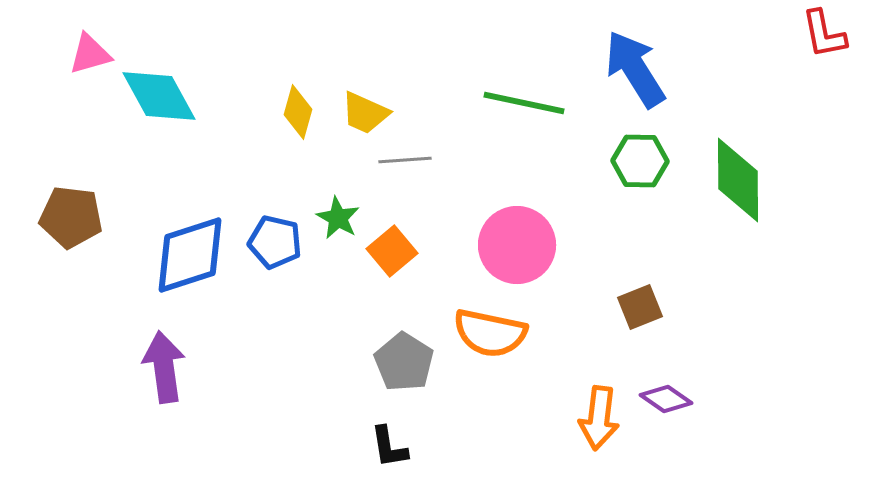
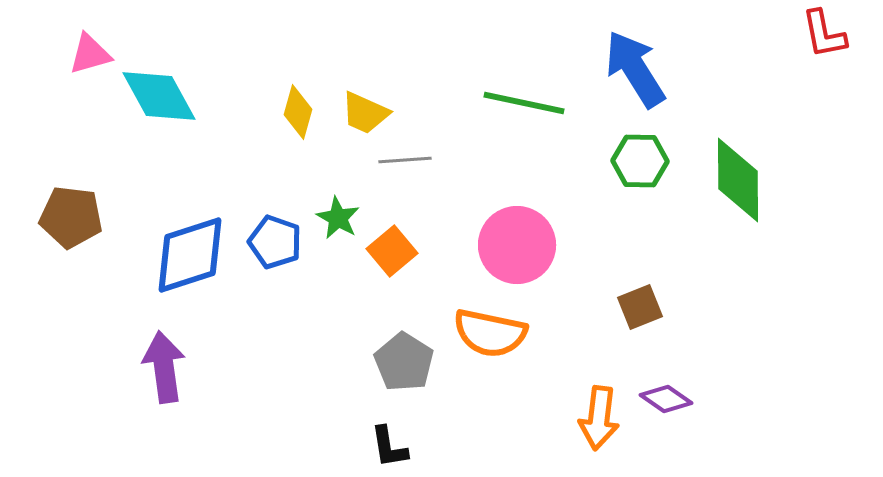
blue pentagon: rotated 6 degrees clockwise
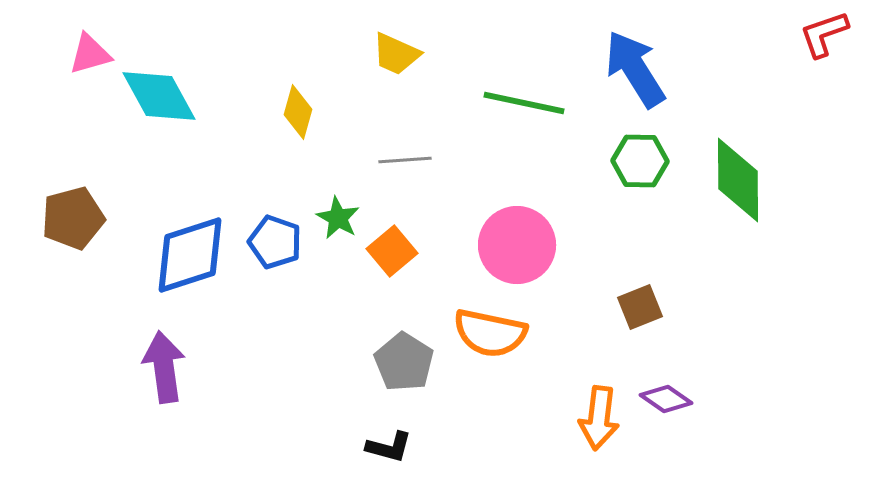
red L-shape: rotated 82 degrees clockwise
yellow trapezoid: moved 31 px right, 59 px up
brown pentagon: moved 2 px right, 1 px down; rotated 22 degrees counterclockwise
black L-shape: rotated 66 degrees counterclockwise
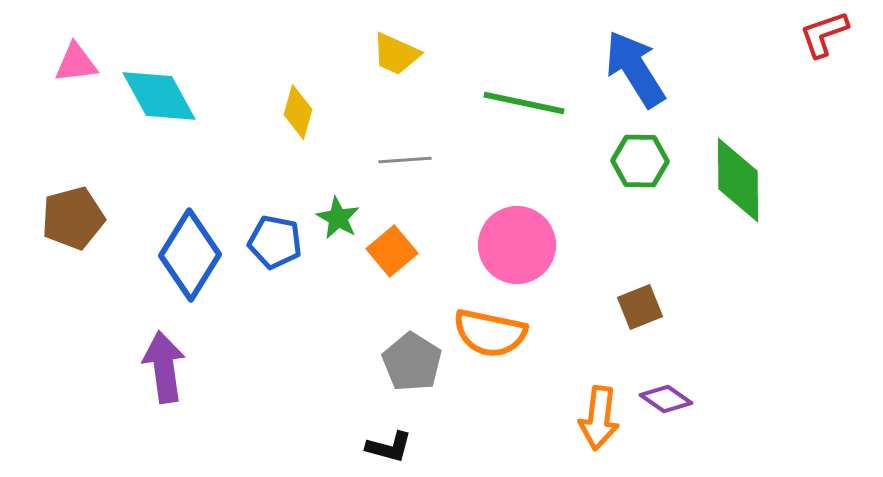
pink triangle: moved 14 px left, 9 px down; rotated 9 degrees clockwise
blue pentagon: rotated 8 degrees counterclockwise
blue diamond: rotated 40 degrees counterclockwise
gray pentagon: moved 8 px right
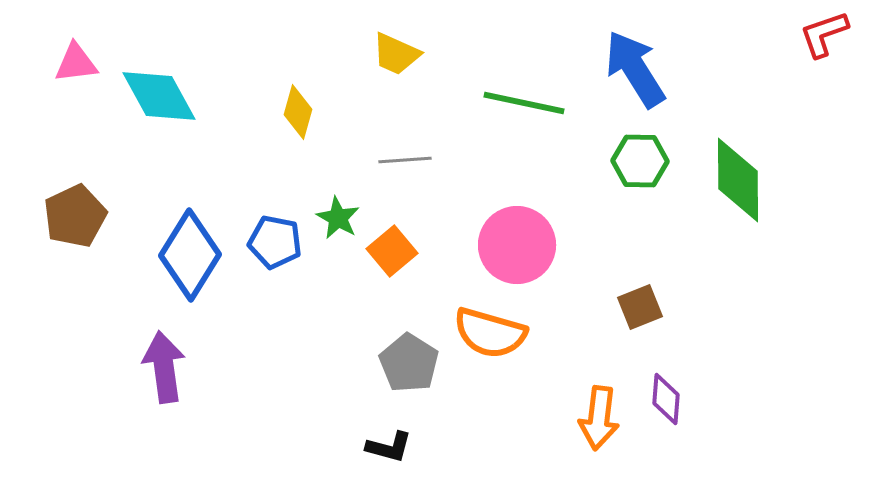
brown pentagon: moved 2 px right, 2 px up; rotated 10 degrees counterclockwise
orange semicircle: rotated 4 degrees clockwise
gray pentagon: moved 3 px left, 1 px down
purple diamond: rotated 60 degrees clockwise
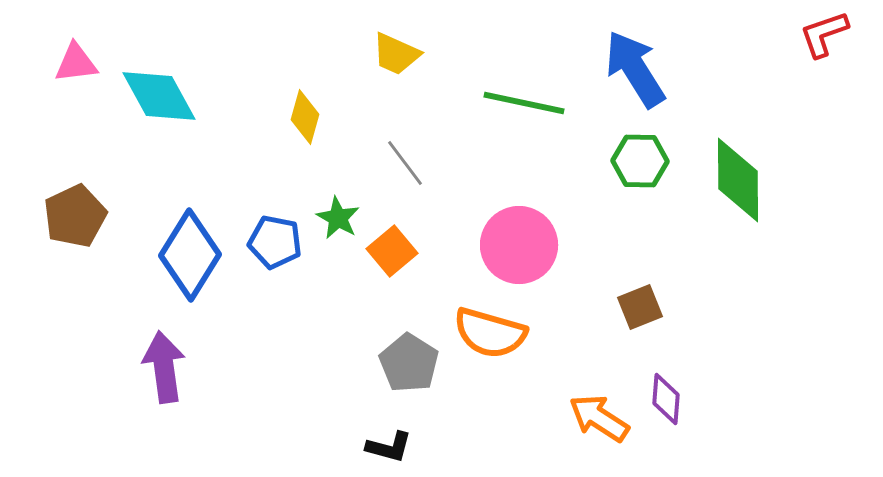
yellow diamond: moved 7 px right, 5 px down
gray line: moved 3 px down; rotated 57 degrees clockwise
pink circle: moved 2 px right
orange arrow: rotated 116 degrees clockwise
